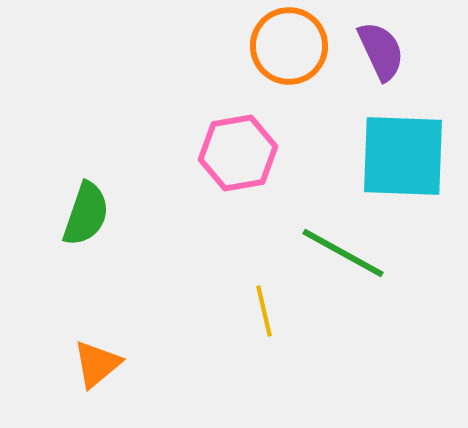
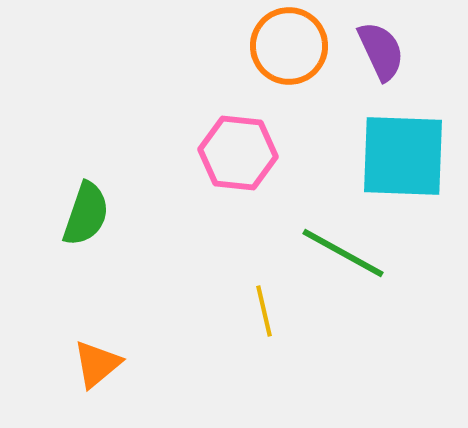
pink hexagon: rotated 16 degrees clockwise
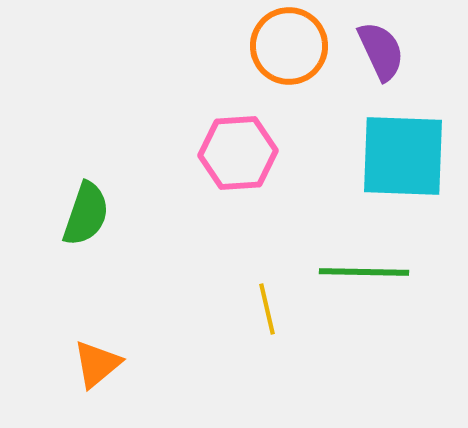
pink hexagon: rotated 10 degrees counterclockwise
green line: moved 21 px right, 19 px down; rotated 28 degrees counterclockwise
yellow line: moved 3 px right, 2 px up
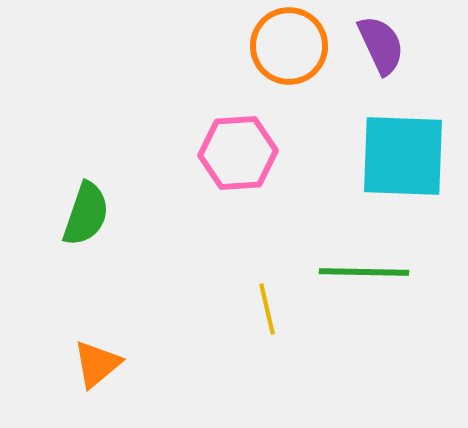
purple semicircle: moved 6 px up
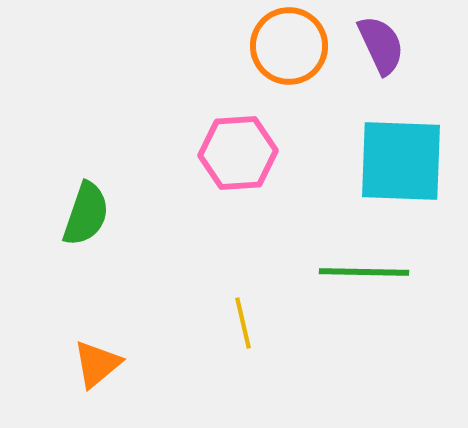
cyan square: moved 2 px left, 5 px down
yellow line: moved 24 px left, 14 px down
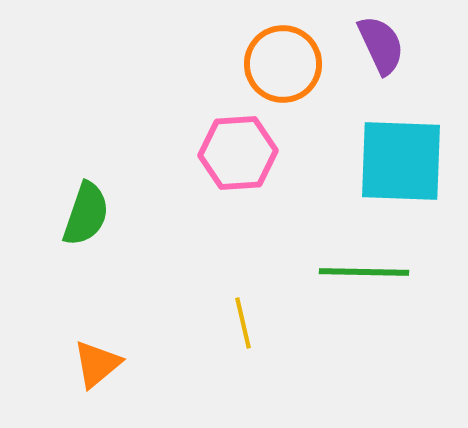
orange circle: moved 6 px left, 18 px down
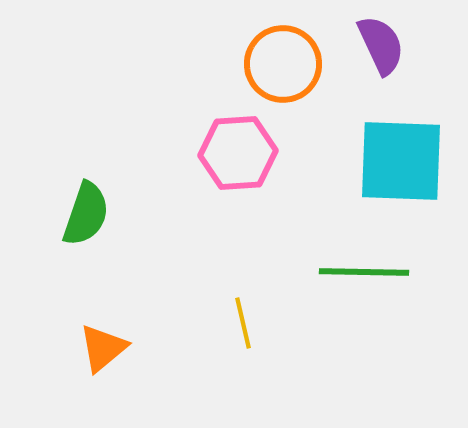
orange triangle: moved 6 px right, 16 px up
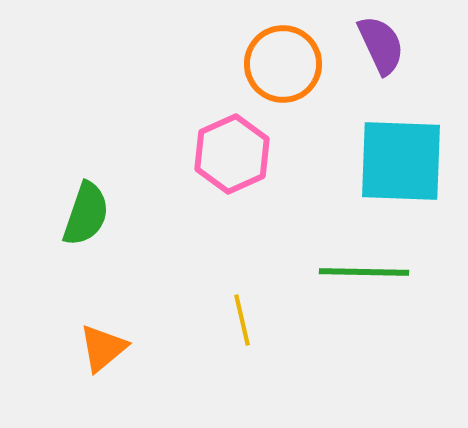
pink hexagon: moved 6 px left, 1 px down; rotated 20 degrees counterclockwise
yellow line: moved 1 px left, 3 px up
